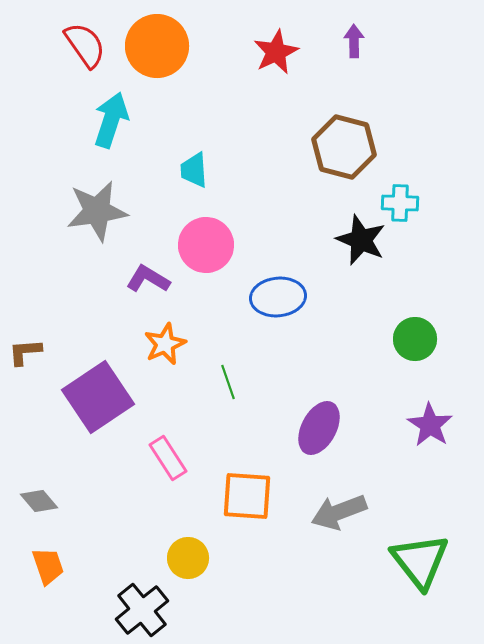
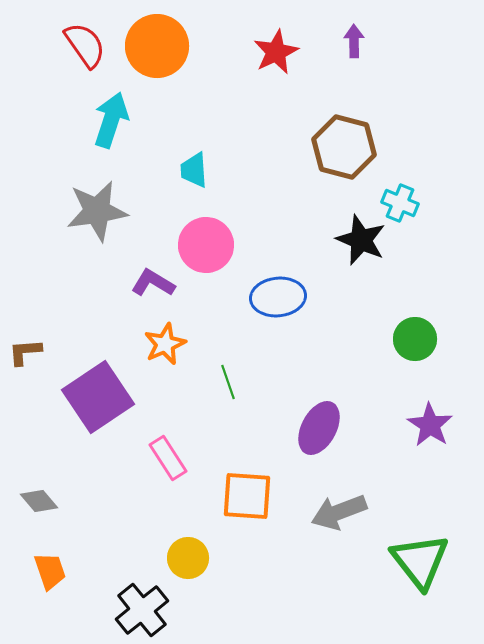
cyan cross: rotated 21 degrees clockwise
purple L-shape: moved 5 px right, 4 px down
orange trapezoid: moved 2 px right, 5 px down
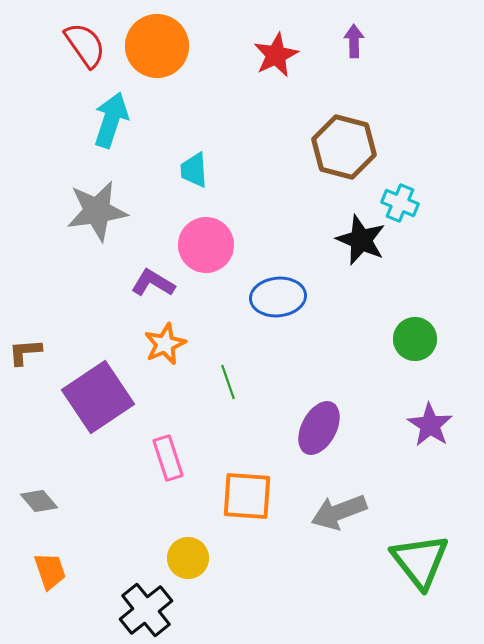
red star: moved 3 px down
pink rectangle: rotated 15 degrees clockwise
black cross: moved 4 px right
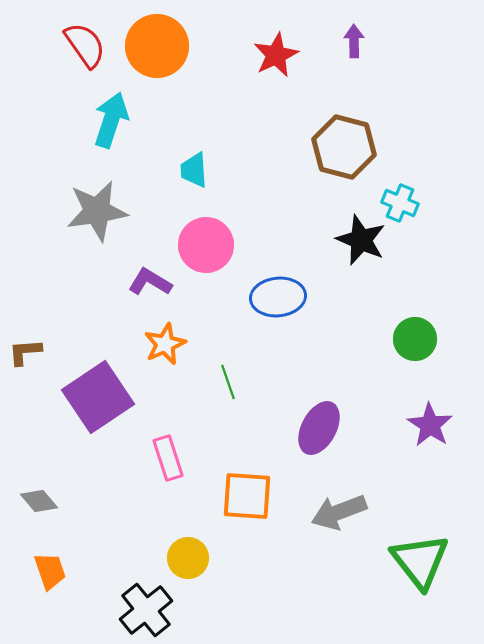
purple L-shape: moved 3 px left, 1 px up
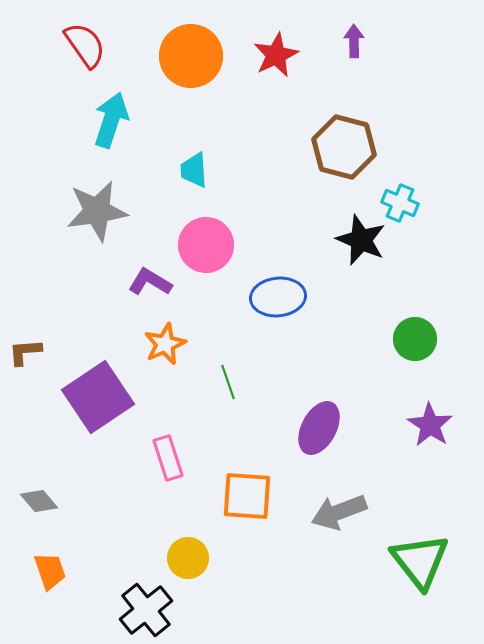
orange circle: moved 34 px right, 10 px down
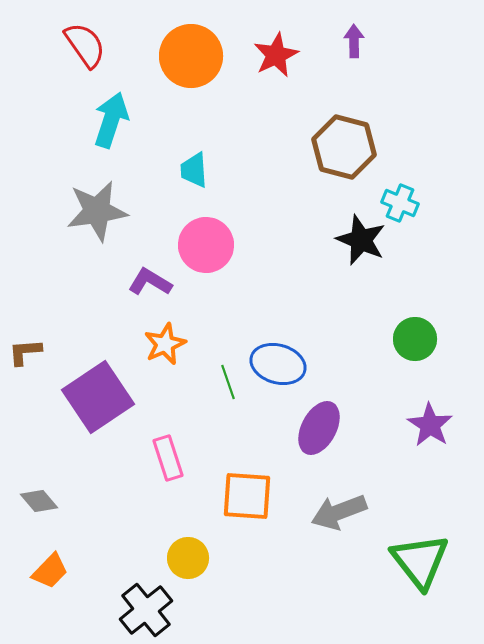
blue ellipse: moved 67 px down; rotated 22 degrees clockwise
orange trapezoid: rotated 63 degrees clockwise
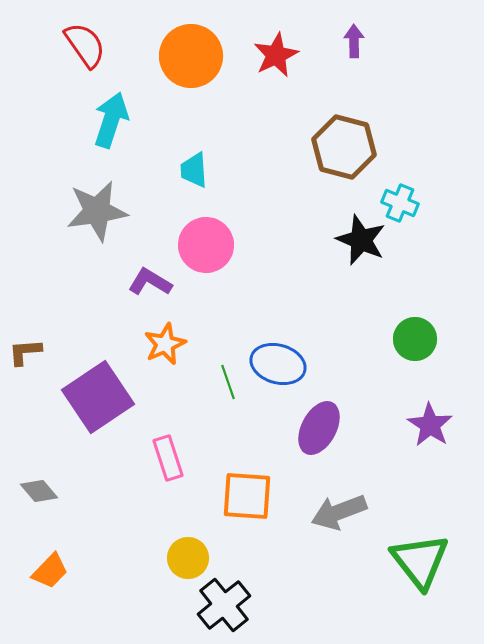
gray diamond: moved 10 px up
black cross: moved 78 px right, 5 px up
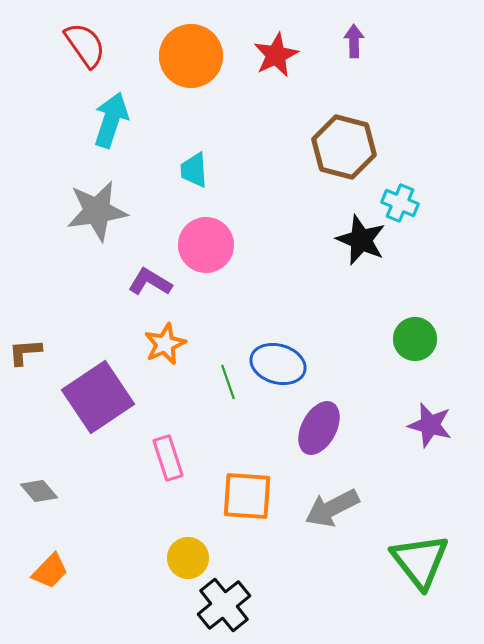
purple star: rotated 18 degrees counterclockwise
gray arrow: moved 7 px left, 4 px up; rotated 6 degrees counterclockwise
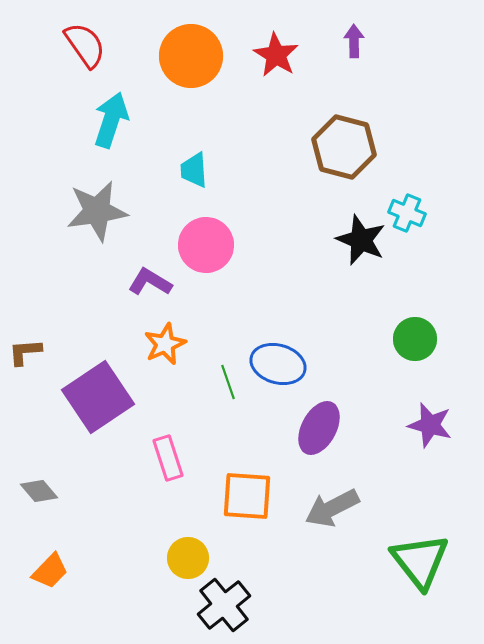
red star: rotated 15 degrees counterclockwise
cyan cross: moved 7 px right, 10 px down
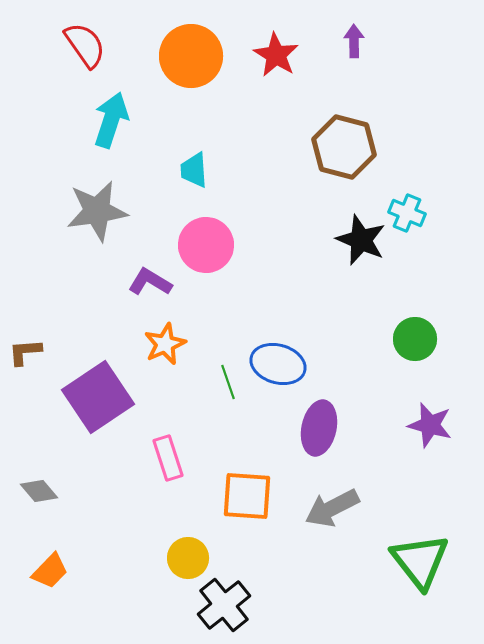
purple ellipse: rotated 16 degrees counterclockwise
